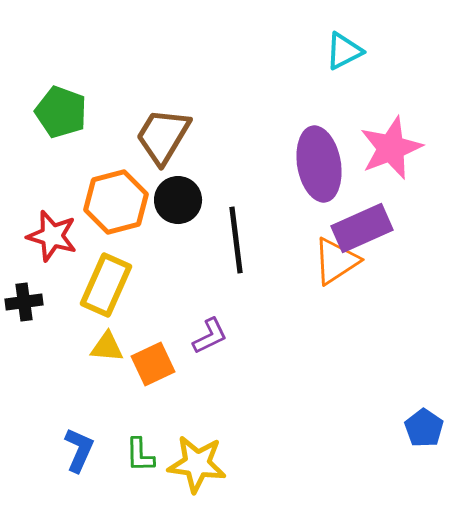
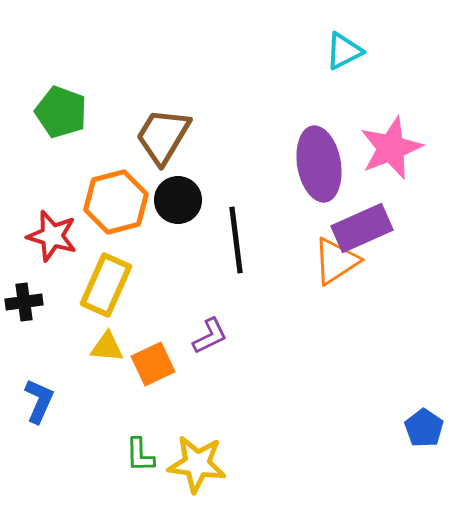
blue L-shape: moved 40 px left, 49 px up
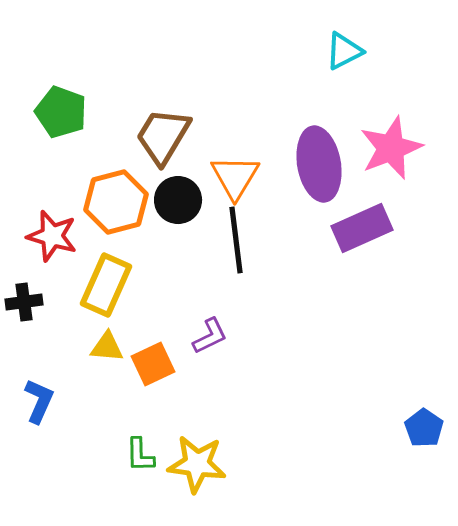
orange triangle: moved 101 px left, 84 px up; rotated 26 degrees counterclockwise
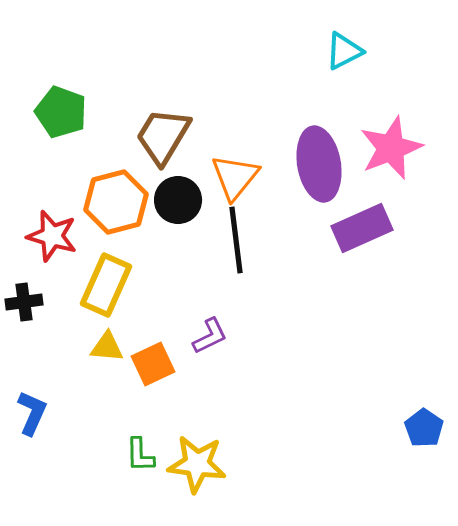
orange triangle: rotated 8 degrees clockwise
blue L-shape: moved 7 px left, 12 px down
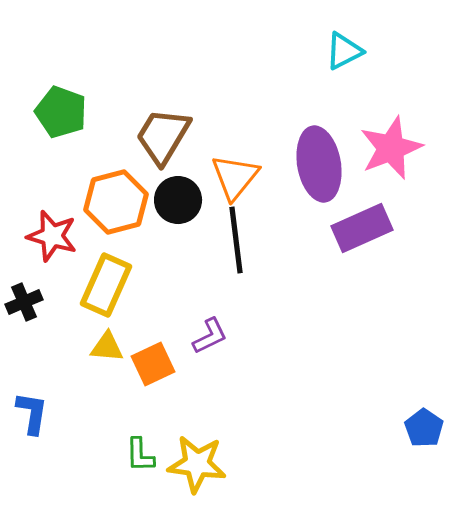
black cross: rotated 15 degrees counterclockwise
blue L-shape: rotated 15 degrees counterclockwise
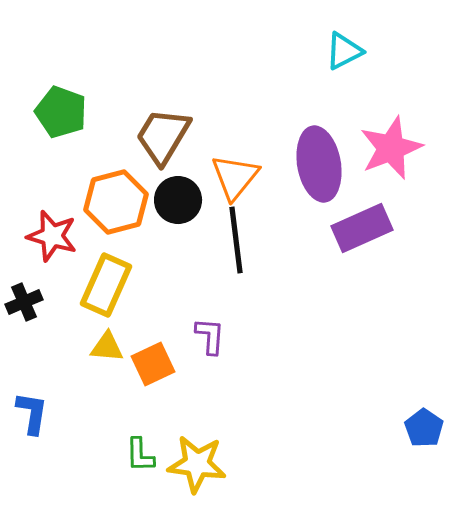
purple L-shape: rotated 60 degrees counterclockwise
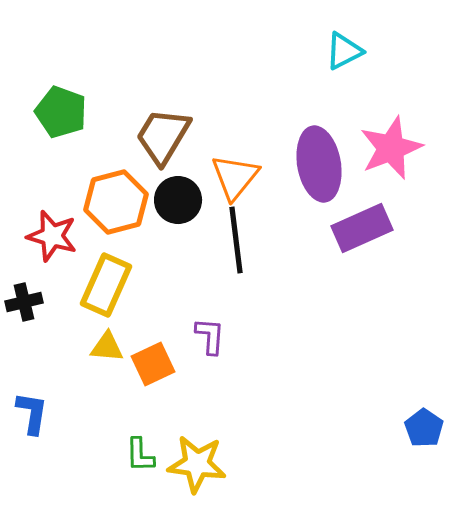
black cross: rotated 9 degrees clockwise
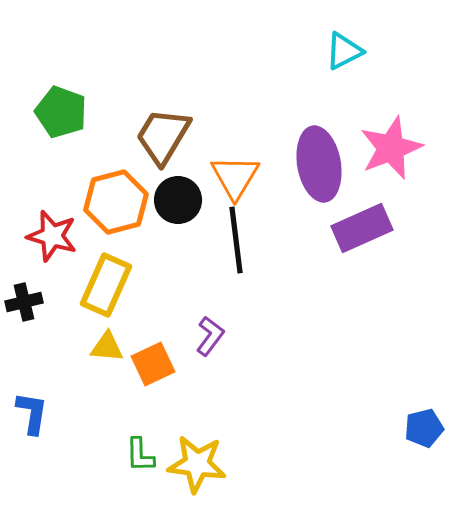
orange triangle: rotated 8 degrees counterclockwise
purple L-shape: rotated 33 degrees clockwise
blue pentagon: rotated 24 degrees clockwise
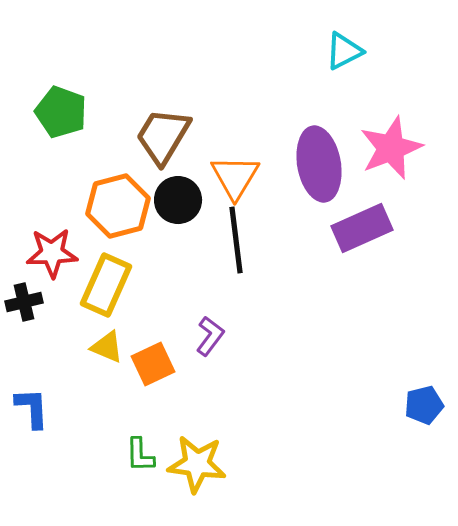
orange hexagon: moved 2 px right, 4 px down
red star: moved 17 px down; rotated 18 degrees counterclockwise
yellow triangle: rotated 18 degrees clockwise
blue L-shape: moved 5 px up; rotated 12 degrees counterclockwise
blue pentagon: moved 23 px up
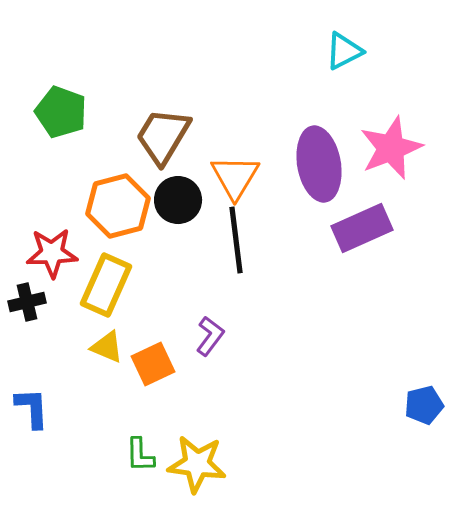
black cross: moved 3 px right
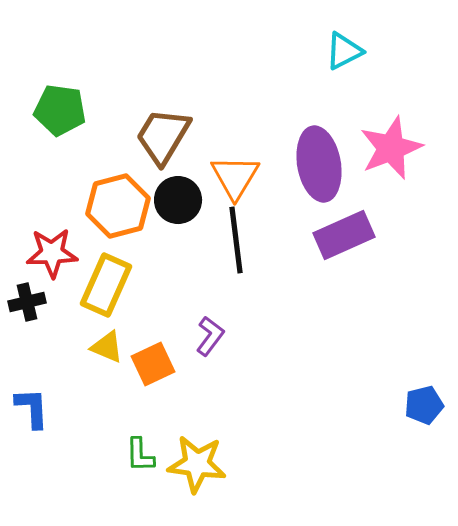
green pentagon: moved 1 px left, 2 px up; rotated 12 degrees counterclockwise
purple rectangle: moved 18 px left, 7 px down
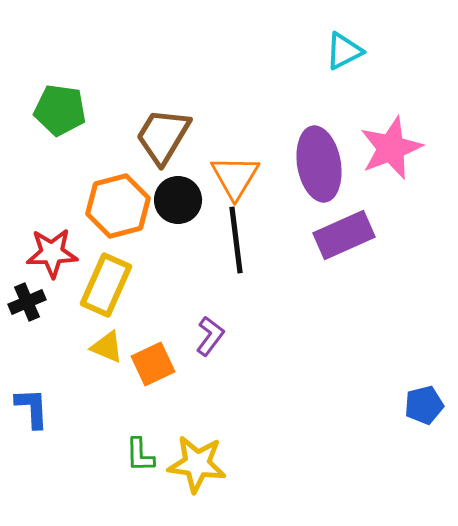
black cross: rotated 9 degrees counterclockwise
